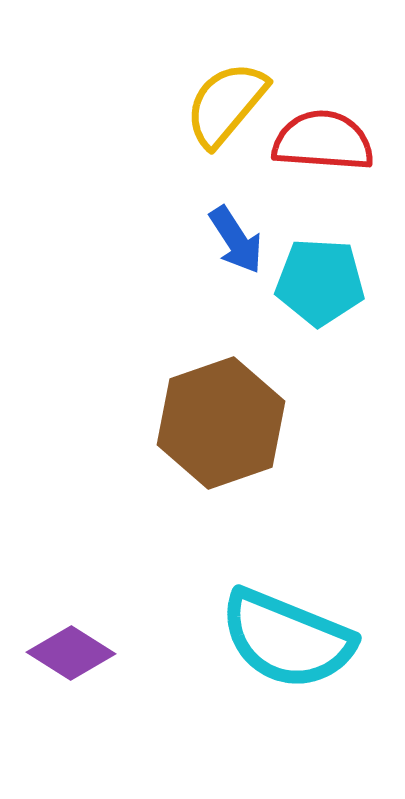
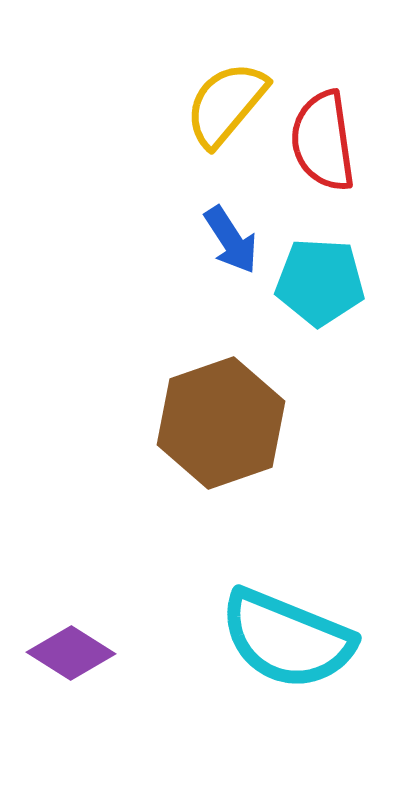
red semicircle: rotated 102 degrees counterclockwise
blue arrow: moved 5 px left
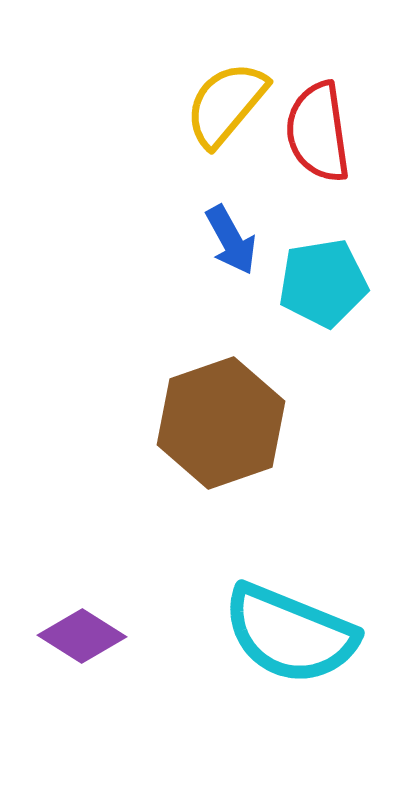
red semicircle: moved 5 px left, 9 px up
blue arrow: rotated 4 degrees clockwise
cyan pentagon: moved 3 px right, 1 px down; rotated 12 degrees counterclockwise
cyan semicircle: moved 3 px right, 5 px up
purple diamond: moved 11 px right, 17 px up
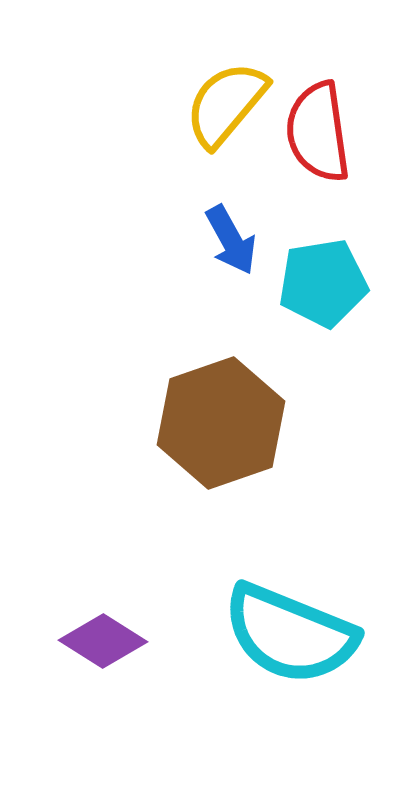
purple diamond: moved 21 px right, 5 px down
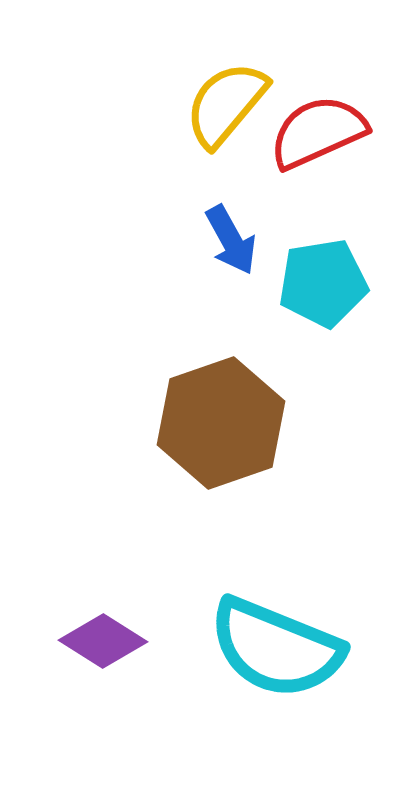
red semicircle: rotated 74 degrees clockwise
cyan semicircle: moved 14 px left, 14 px down
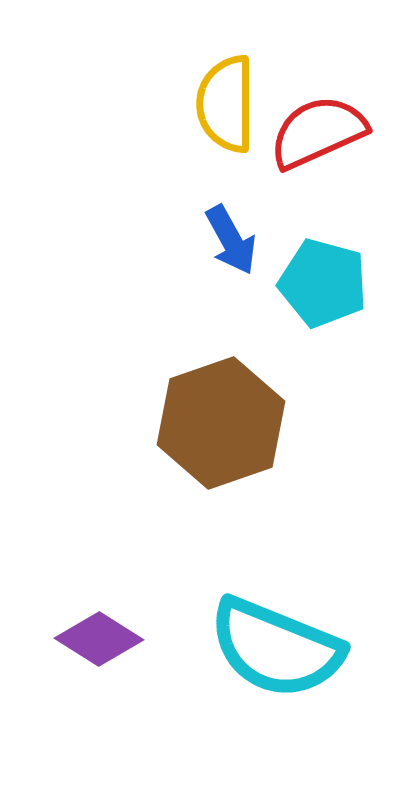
yellow semicircle: rotated 40 degrees counterclockwise
cyan pentagon: rotated 24 degrees clockwise
purple diamond: moved 4 px left, 2 px up
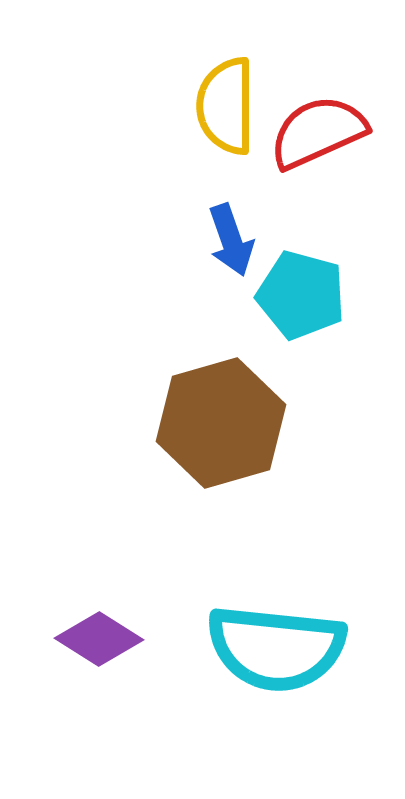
yellow semicircle: moved 2 px down
blue arrow: rotated 10 degrees clockwise
cyan pentagon: moved 22 px left, 12 px down
brown hexagon: rotated 3 degrees clockwise
cyan semicircle: rotated 16 degrees counterclockwise
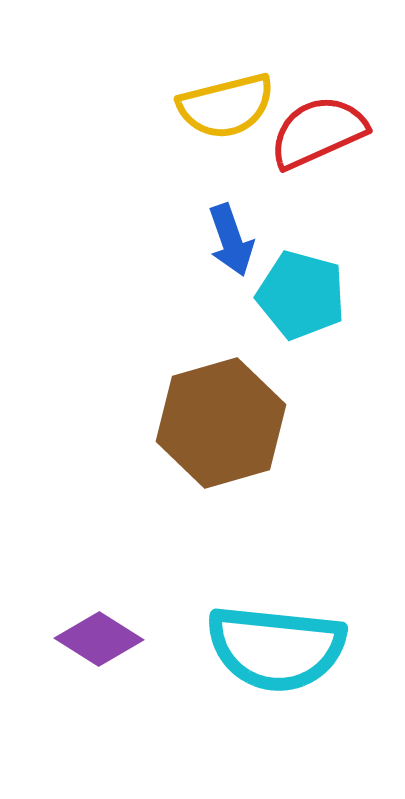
yellow semicircle: rotated 104 degrees counterclockwise
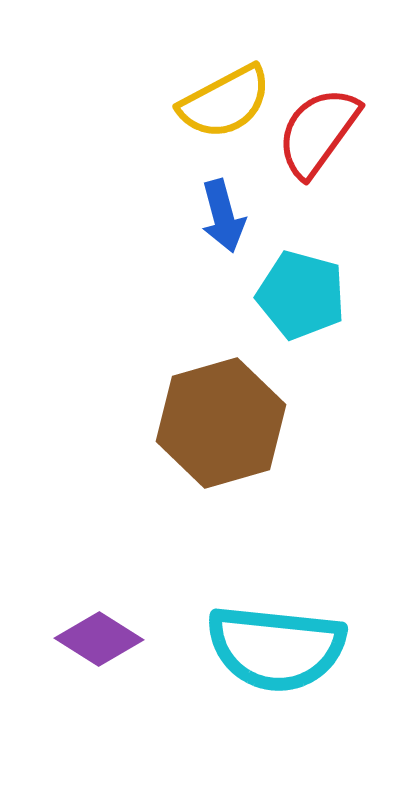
yellow semicircle: moved 1 px left, 4 px up; rotated 14 degrees counterclockwise
red semicircle: rotated 30 degrees counterclockwise
blue arrow: moved 8 px left, 24 px up; rotated 4 degrees clockwise
